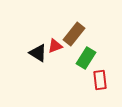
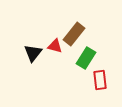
red triangle: rotated 35 degrees clockwise
black triangle: moved 5 px left; rotated 36 degrees clockwise
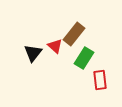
red triangle: rotated 28 degrees clockwise
green rectangle: moved 2 px left
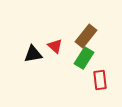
brown rectangle: moved 12 px right, 2 px down
black triangle: moved 1 px down; rotated 42 degrees clockwise
